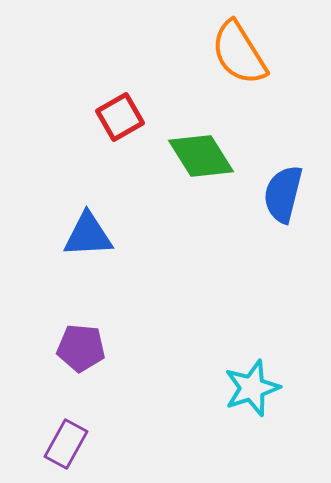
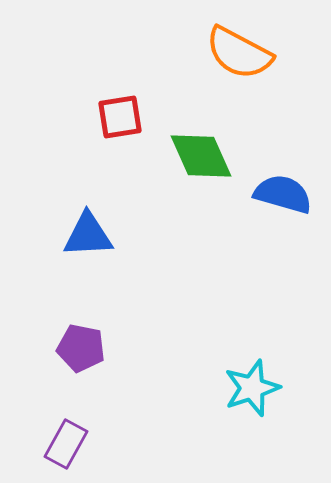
orange semicircle: rotated 30 degrees counterclockwise
red square: rotated 21 degrees clockwise
green diamond: rotated 8 degrees clockwise
blue semicircle: rotated 92 degrees clockwise
purple pentagon: rotated 6 degrees clockwise
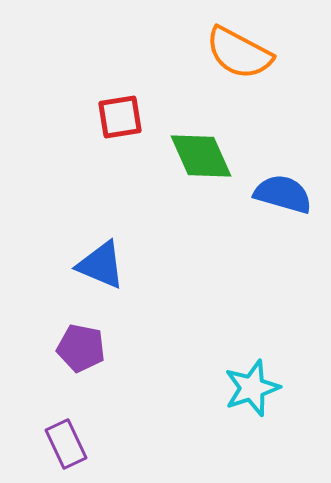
blue triangle: moved 13 px right, 30 px down; rotated 26 degrees clockwise
purple rectangle: rotated 54 degrees counterclockwise
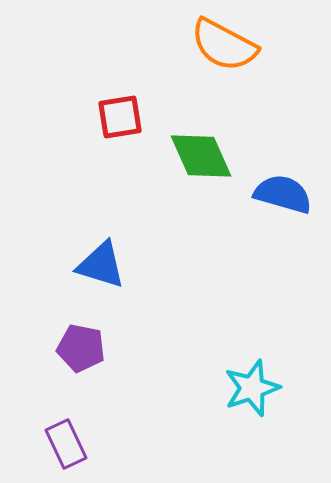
orange semicircle: moved 15 px left, 8 px up
blue triangle: rotated 6 degrees counterclockwise
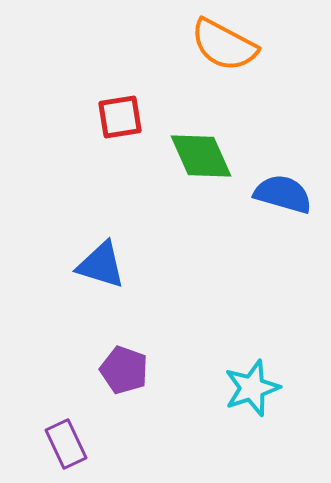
purple pentagon: moved 43 px right, 22 px down; rotated 9 degrees clockwise
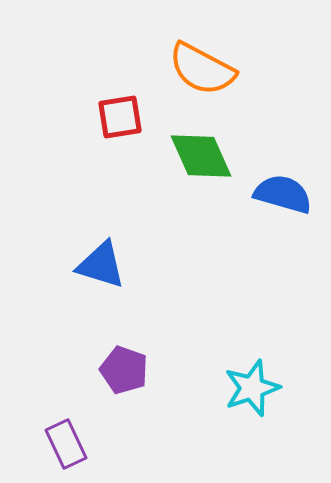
orange semicircle: moved 22 px left, 24 px down
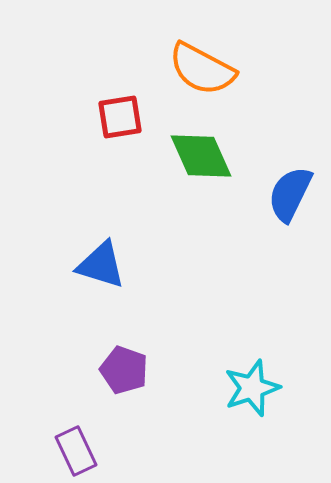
blue semicircle: moved 7 px right; rotated 80 degrees counterclockwise
purple rectangle: moved 10 px right, 7 px down
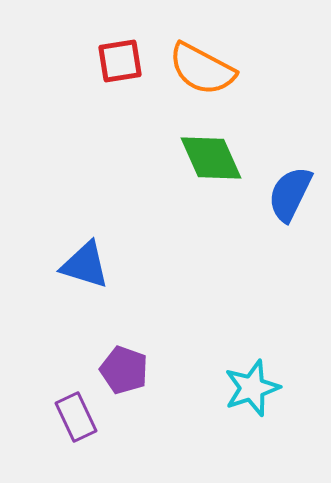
red square: moved 56 px up
green diamond: moved 10 px right, 2 px down
blue triangle: moved 16 px left
purple rectangle: moved 34 px up
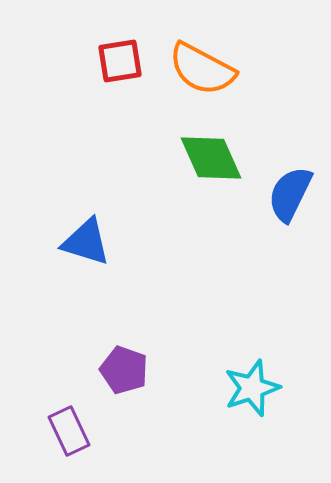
blue triangle: moved 1 px right, 23 px up
purple rectangle: moved 7 px left, 14 px down
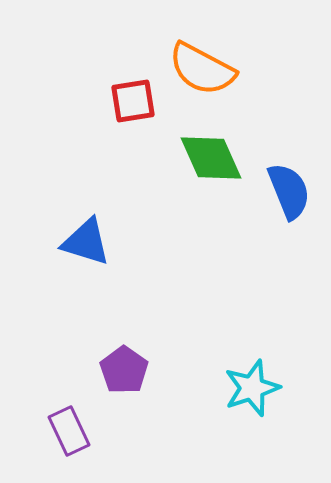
red square: moved 13 px right, 40 px down
blue semicircle: moved 1 px left, 3 px up; rotated 132 degrees clockwise
purple pentagon: rotated 15 degrees clockwise
